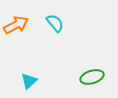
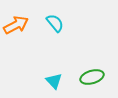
cyan triangle: moved 25 px right; rotated 30 degrees counterclockwise
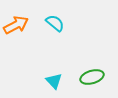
cyan semicircle: rotated 12 degrees counterclockwise
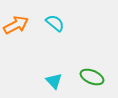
green ellipse: rotated 40 degrees clockwise
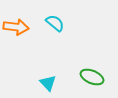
orange arrow: moved 2 px down; rotated 35 degrees clockwise
cyan triangle: moved 6 px left, 2 px down
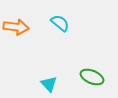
cyan semicircle: moved 5 px right
cyan triangle: moved 1 px right, 1 px down
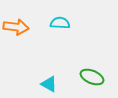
cyan semicircle: rotated 36 degrees counterclockwise
cyan triangle: rotated 18 degrees counterclockwise
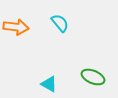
cyan semicircle: rotated 48 degrees clockwise
green ellipse: moved 1 px right
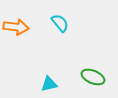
cyan triangle: rotated 42 degrees counterclockwise
